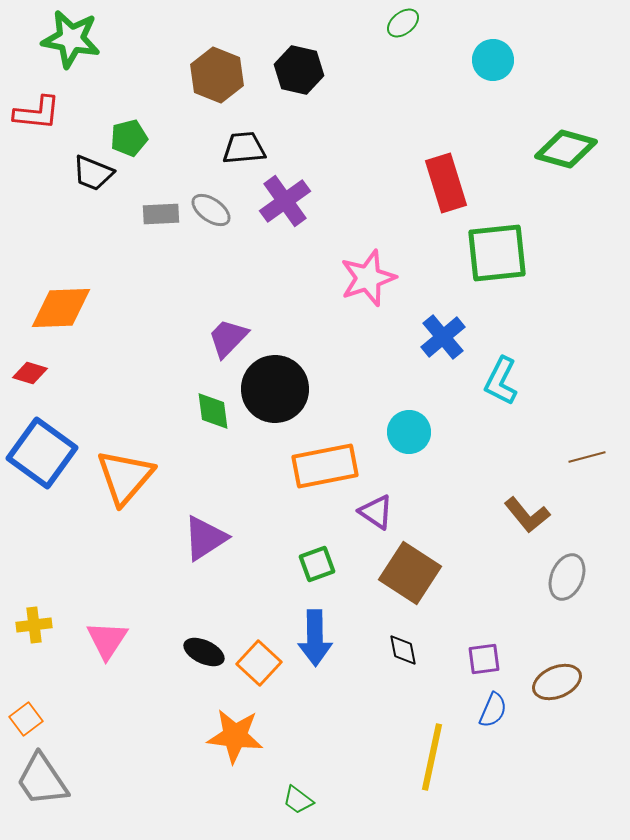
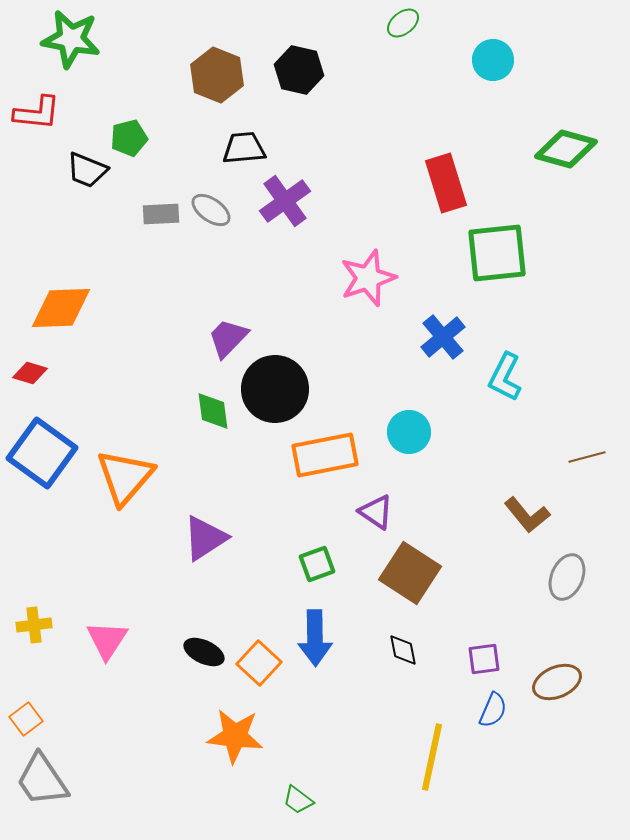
black trapezoid at (93, 173): moved 6 px left, 3 px up
cyan L-shape at (501, 381): moved 4 px right, 4 px up
orange rectangle at (325, 466): moved 11 px up
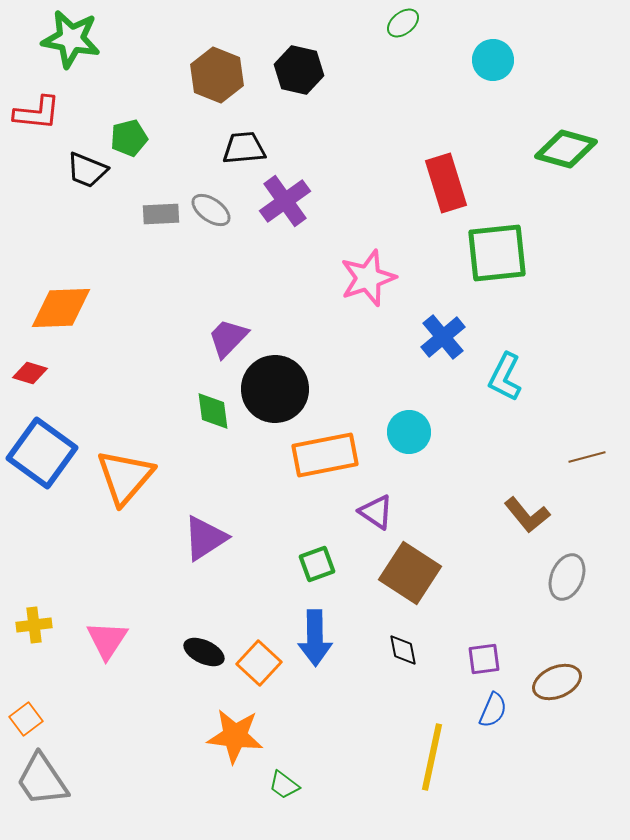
green trapezoid at (298, 800): moved 14 px left, 15 px up
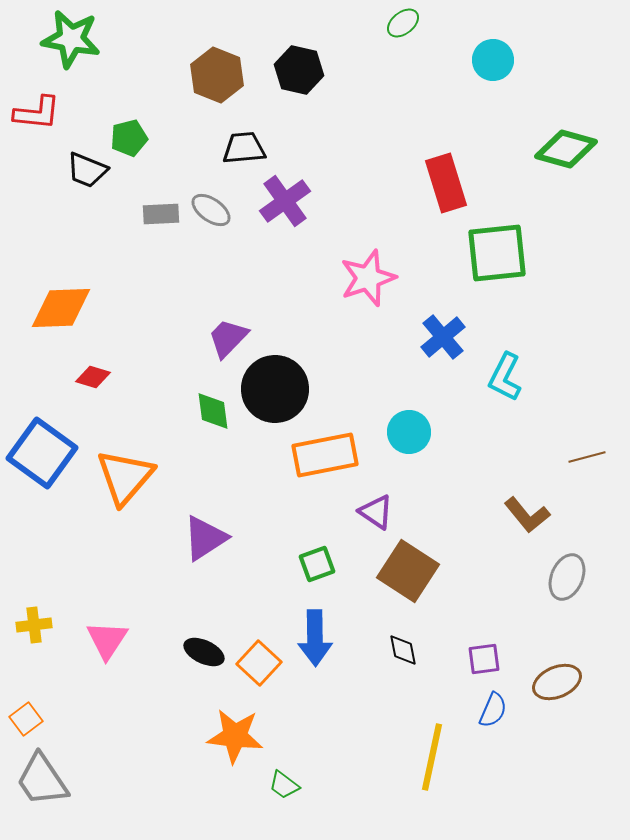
red diamond at (30, 373): moved 63 px right, 4 px down
brown square at (410, 573): moved 2 px left, 2 px up
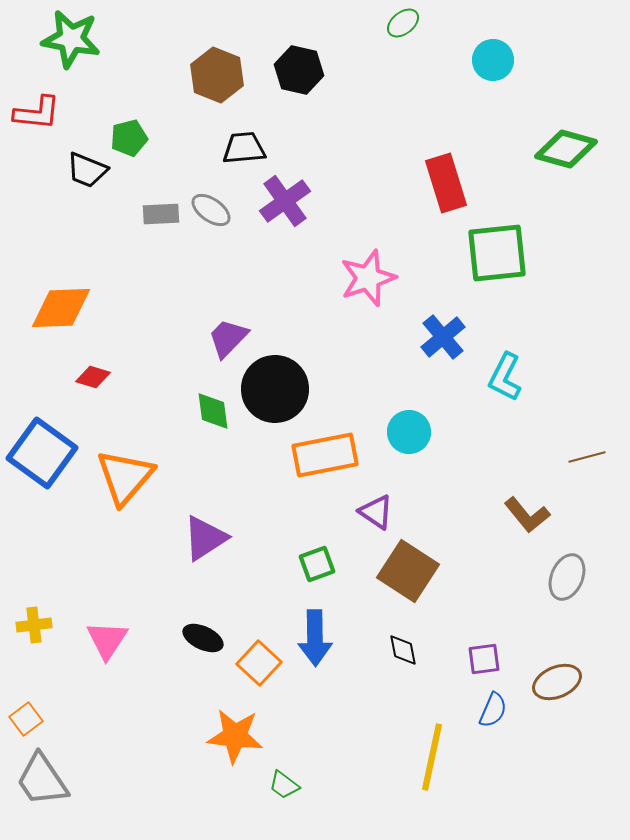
black ellipse at (204, 652): moved 1 px left, 14 px up
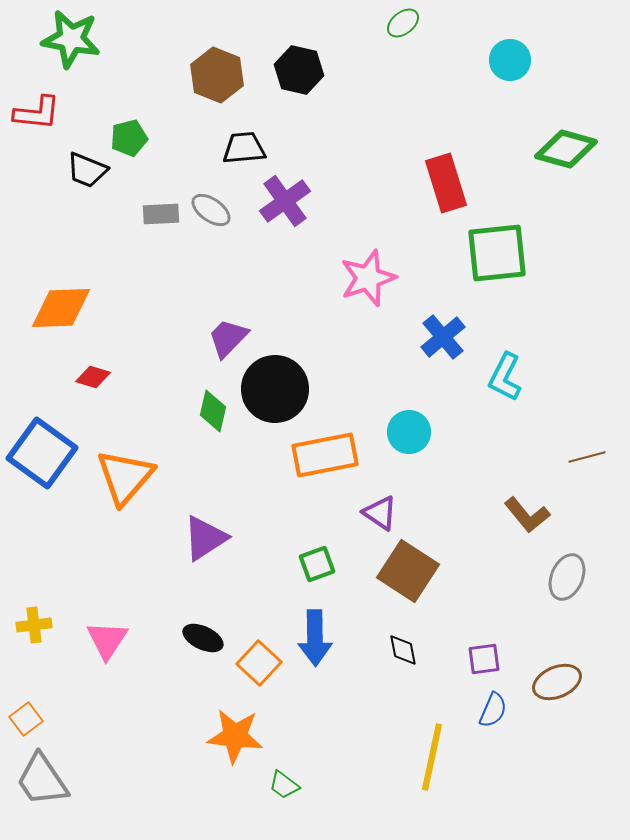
cyan circle at (493, 60): moved 17 px right
green diamond at (213, 411): rotated 21 degrees clockwise
purple triangle at (376, 512): moved 4 px right, 1 px down
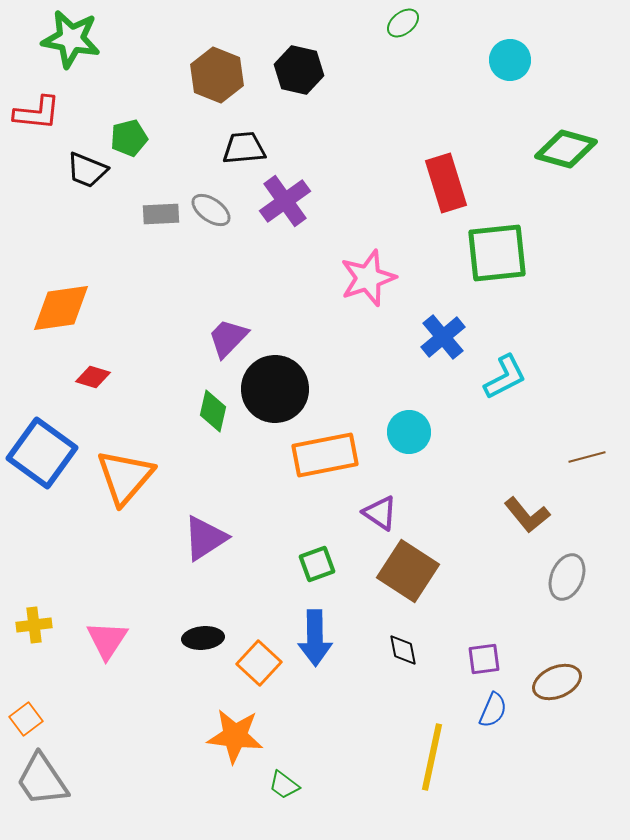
orange diamond at (61, 308): rotated 6 degrees counterclockwise
cyan L-shape at (505, 377): rotated 144 degrees counterclockwise
black ellipse at (203, 638): rotated 30 degrees counterclockwise
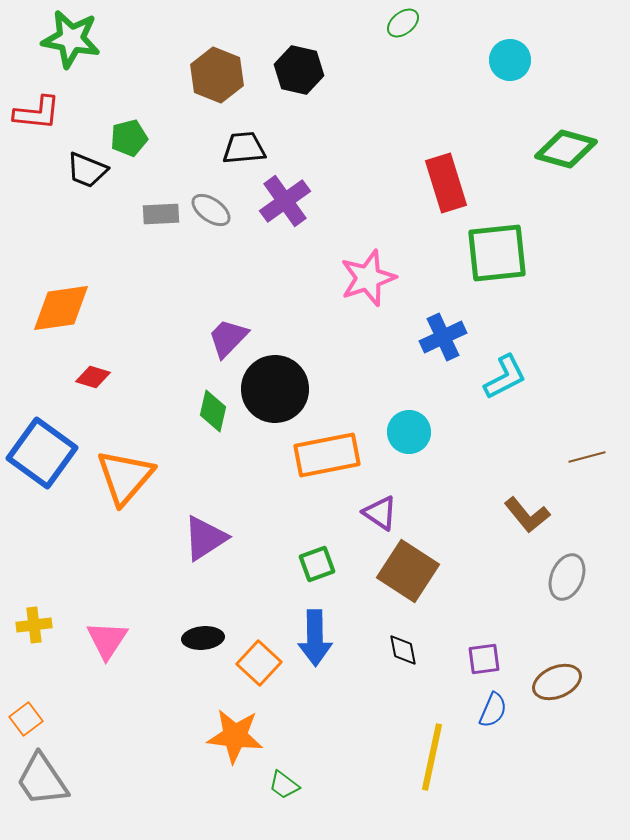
blue cross at (443, 337): rotated 15 degrees clockwise
orange rectangle at (325, 455): moved 2 px right
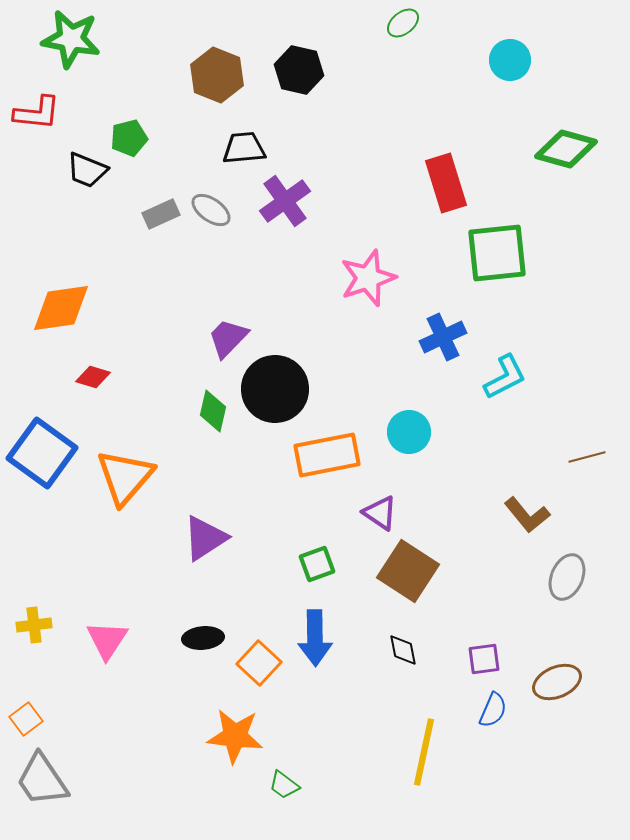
gray rectangle at (161, 214): rotated 21 degrees counterclockwise
yellow line at (432, 757): moved 8 px left, 5 px up
